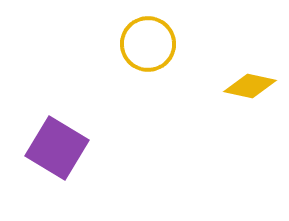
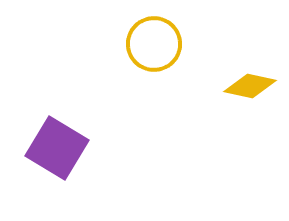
yellow circle: moved 6 px right
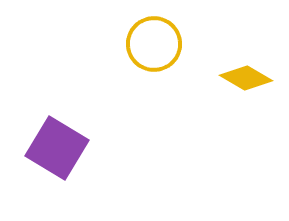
yellow diamond: moved 4 px left, 8 px up; rotated 18 degrees clockwise
